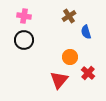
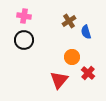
brown cross: moved 5 px down
orange circle: moved 2 px right
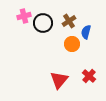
pink cross: rotated 24 degrees counterclockwise
blue semicircle: rotated 32 degrees clockwise
black circle: moved 19 px right, 17 px up
orange circle: moved 13 px up
red cross: moved 1 px right, 3 px down
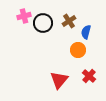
orange circle: moved 6 px right, 6 px down
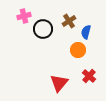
black circle: moved 6 px down
red triangle: moved 3 px down
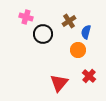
pink cross: moved 2 px right, 1 px down; rotated 32 degrees clockwise
black circle: moved 5 px down
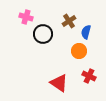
orange circle: moved 1 px right, 1 px down
red cross: rotated 16 degrees counterclockwise
red triangle: rotated 36 degrees counterclockwise
